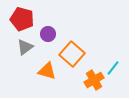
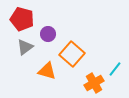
cyan line: moved 2 px right, 1 px down
orange cross: moved 3 px down
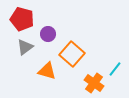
orange cross: rotated 24 degrees counterclockwise
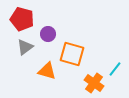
orange square: rotated 25 degrees counterclockwise
